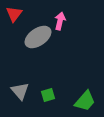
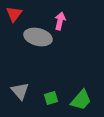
gray ellipse: rotated 48 degrees clockwise
green square: moved 3 px right, 3 px down
green trapezoid: moved 4 px left, 1 px up
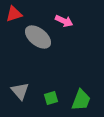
red triangle: rotated 36 degrees clockwise
pink arrow: moved 4 px right; rotated 102 degrees clockwise
gray ellipse: rotated 24 degrees clockwise
green trapezoid: rotated 20 degrees counterclockwise
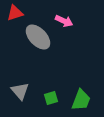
red triangle: moved 1 px right, 1 px up
gray ellipse: rotated 8 degrees clockwise
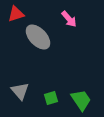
red triangle: moved 1 px right, 1 px down
pink arrow: moved 5 px right, 2 px up; rotated 24 degrees clockwise
green trapezoid: rotated 55 degrees counterclockwise
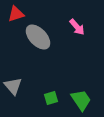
pink arrow: moved 8 px right, 8 px down
gray triangle: moved 7 px left, 5 px up
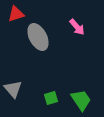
gray ellipse: rotated 16 degrees clockwise
gray triangle: moved 3 px down
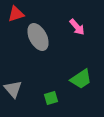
green trapezoid: moved 21 px up; rotated 90 degrees clockwise
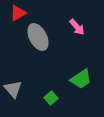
red triangle: moved 2 px right, 1 px up; rotated 12 degrees counterclockwise
green square: rotated 24 degrees counterclockwise
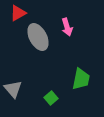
pink arrow: moved 10 px left; rotated 24 degrees clockwise
green trapezoid: rotated 45 degrees counterclockwise
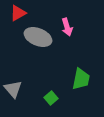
gray ellipse: rotated 40 degrees counterclockwise
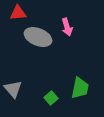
red triangle: rotated 24 degrees clockwise
green trapezoid: moved 1 px left, 9 px down
